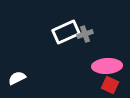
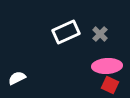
gray cross: moved 15 px right; rotated 28 degrees counterclockwise
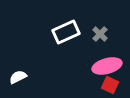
pink ellipse: rotated 12 degrees counterclockwise
white semicircle: moved 1 px right, 1 px up
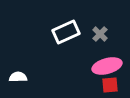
white semicircle: rotated 24 degrees clockwise
red square: rotated 30 degrees counterclockwise
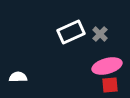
white rectangle: moved 5 px right
